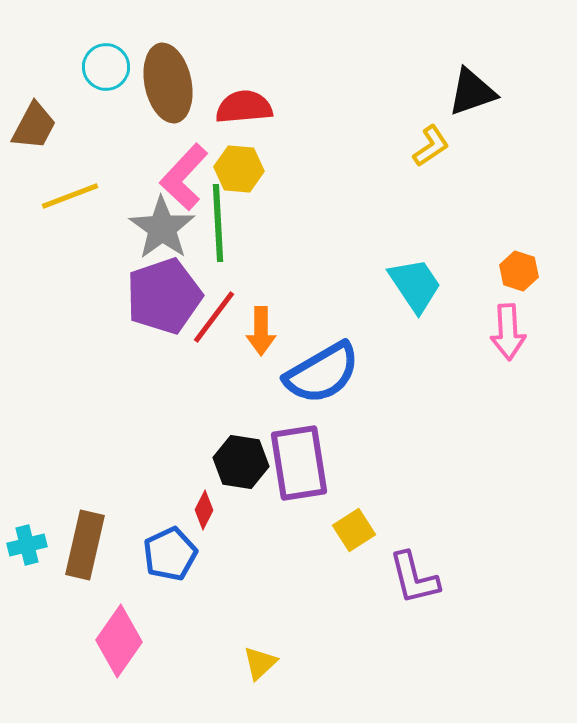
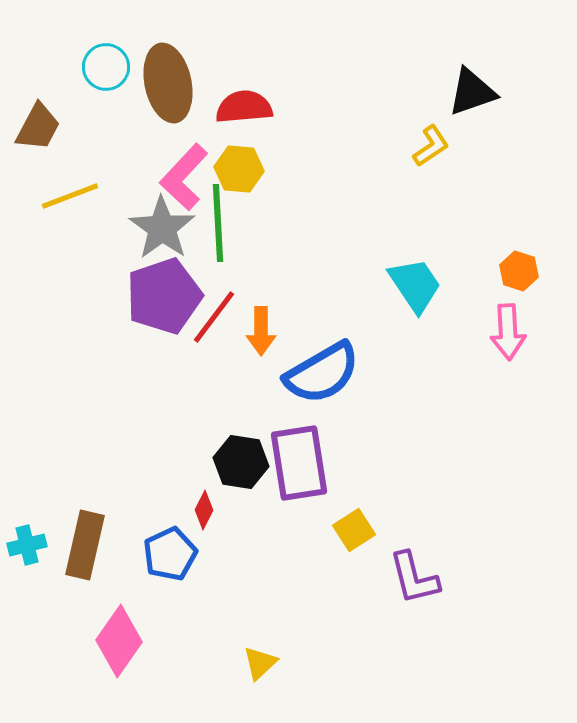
brown trapezoid: moved 4 px right, 1 px down
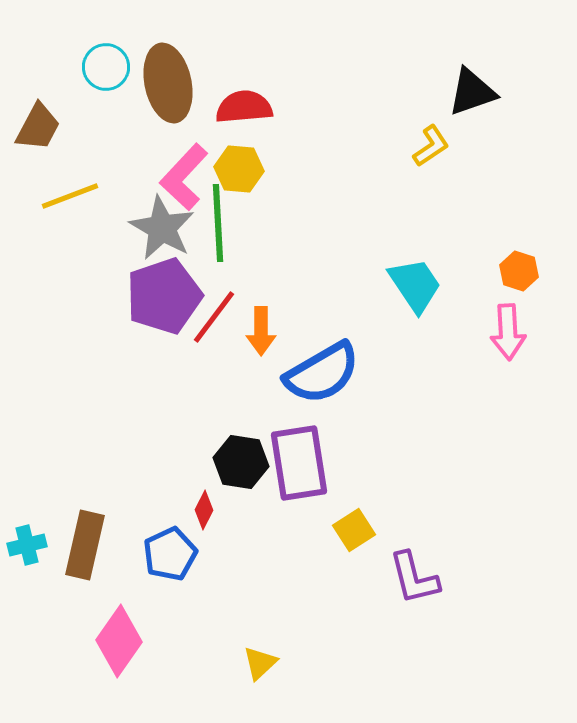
gray star: rotated 6 degrees counterclockwise
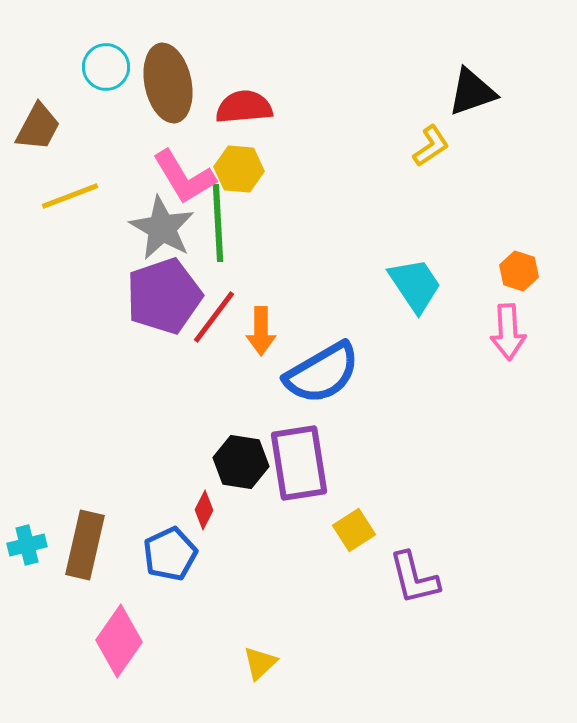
pink L-shape: rotated 74 degrees counterclockwise
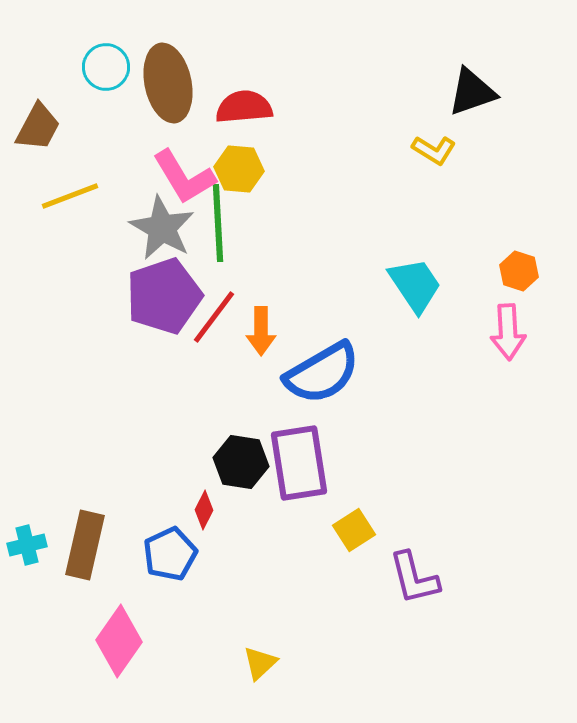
yellow L-shape: moved 3 px right, 4 px down; rotated 66 degrees clockwise
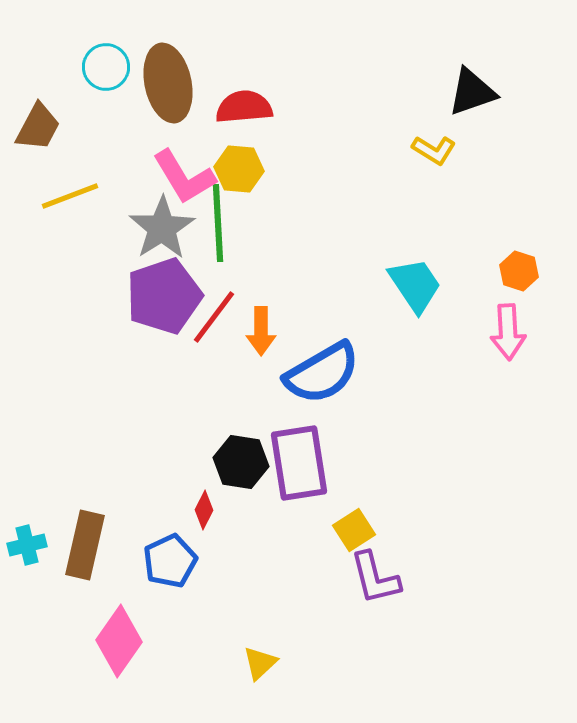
gray star: rotated 10 degrees clockwise
blue pentagon: moved 7 px down
purple L-shape: moved 39 px left
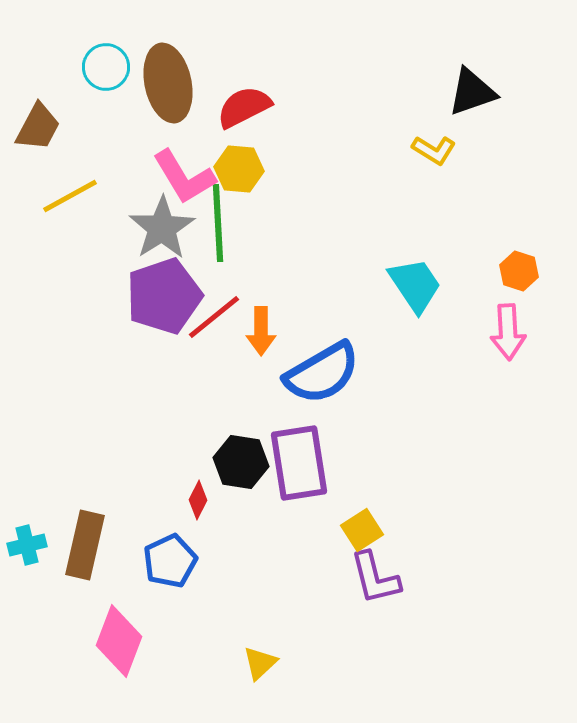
red semicircle: rotated 22 degrees counterclockwise
yellow line: rotated 8 degrees counterclockwise
red line: rotated 14 degrees clockwise
red diamond: moved 6 px left, 10 px up
yellow square: moved 8 px right
pink diamond: rotated 14 degrees counterclockwise
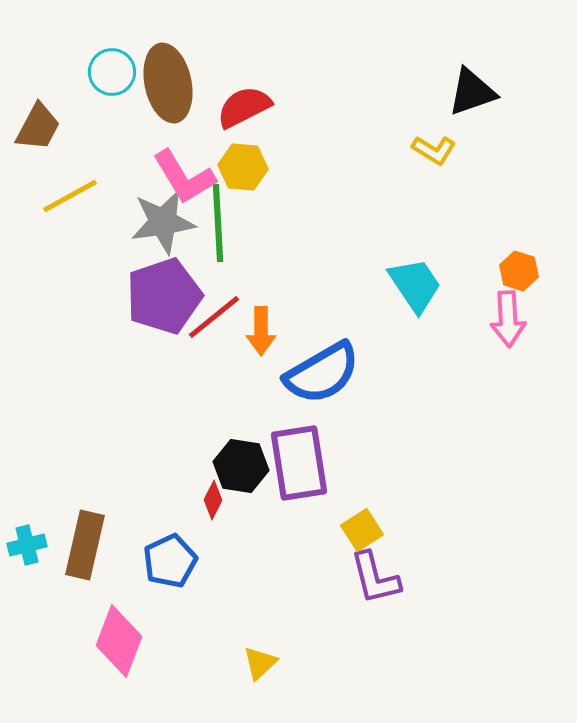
cyan circle: moved 6 px right, 5 px down
yellow hexagon: moved 4 px right, 2 px up
gray star: moved 1 px right, 6 px up; rotated 24 degrees clockwise
pink arrow: moved 13 px up
black hexagon: moved 4 px down
red diamond: moved 15 px right
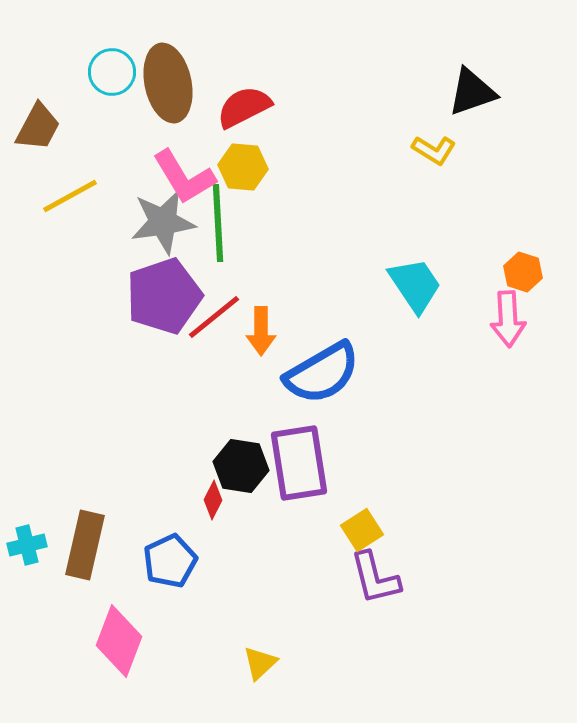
orange hexagon: moved 4 px right, 1 px down
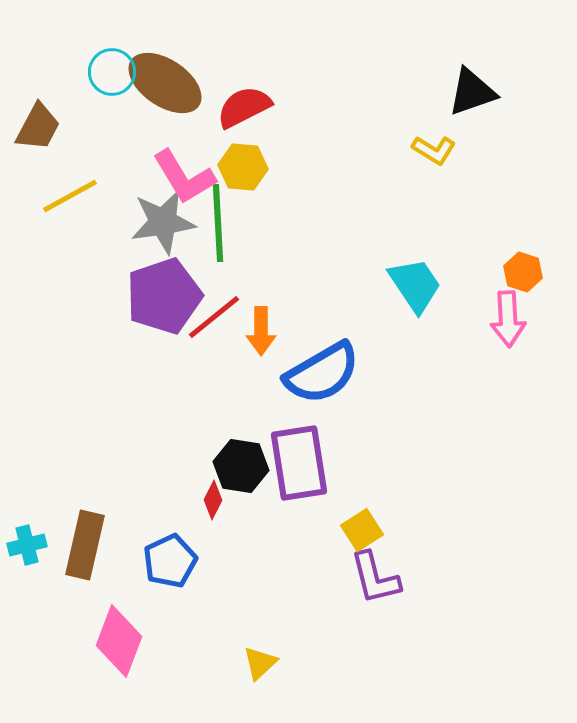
brown ellipse: moved 3 px left; rotated 44 degrees counterclockwise
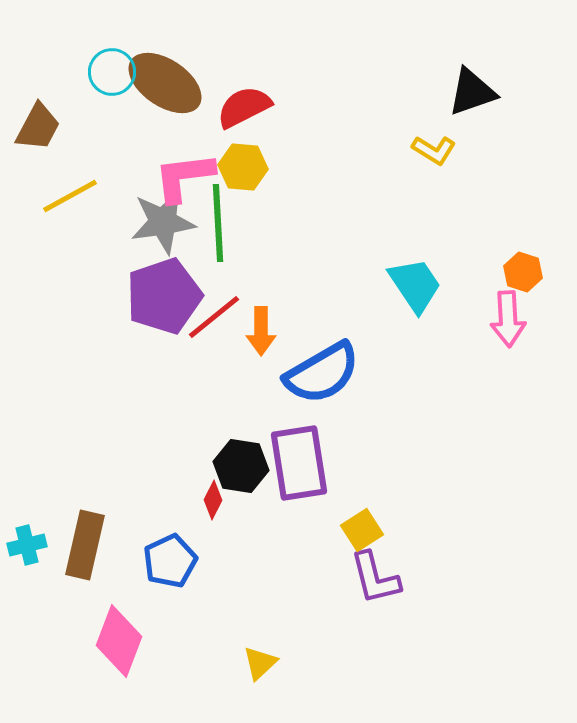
pink L-shape: rotated 114 degrees clockwise
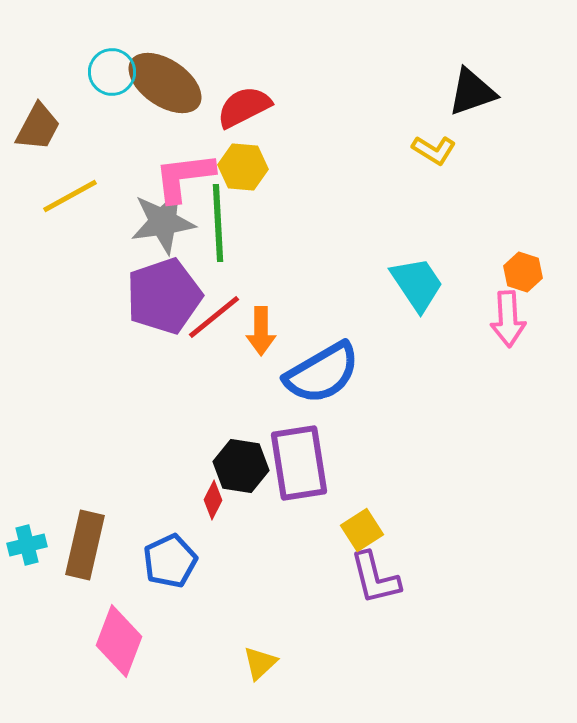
cyan trapezoid: moved 2 px right, 1 px up
